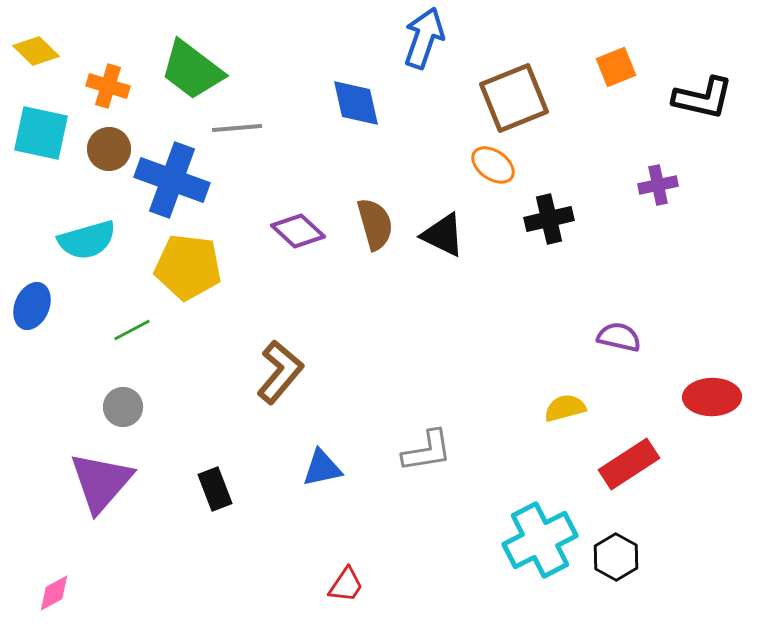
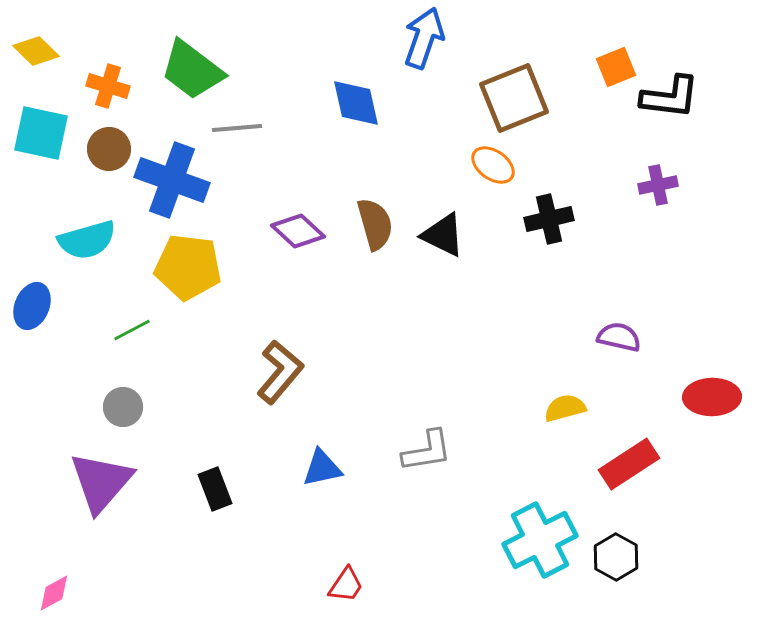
black L-shape: moved 33 px left, 1 px up; rotated 6 degrees counterclockwise
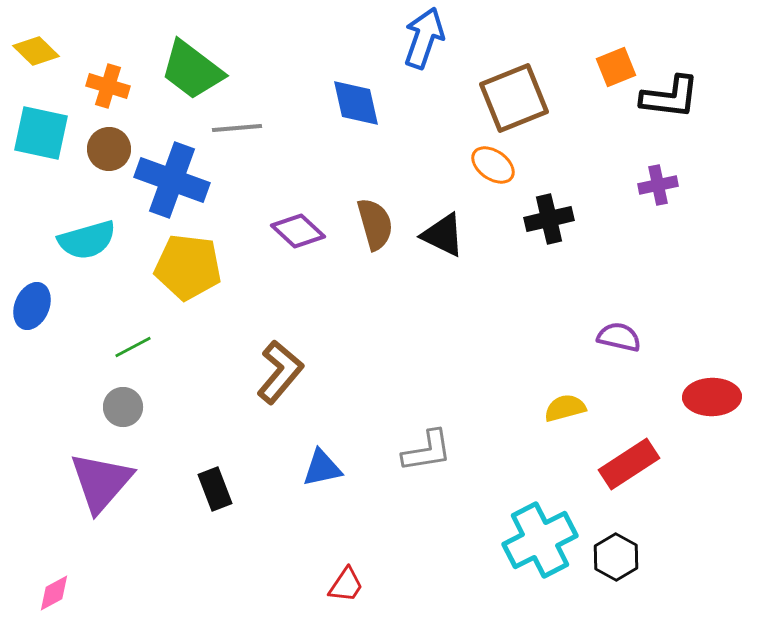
green line: moved 1 px right, 17 px down
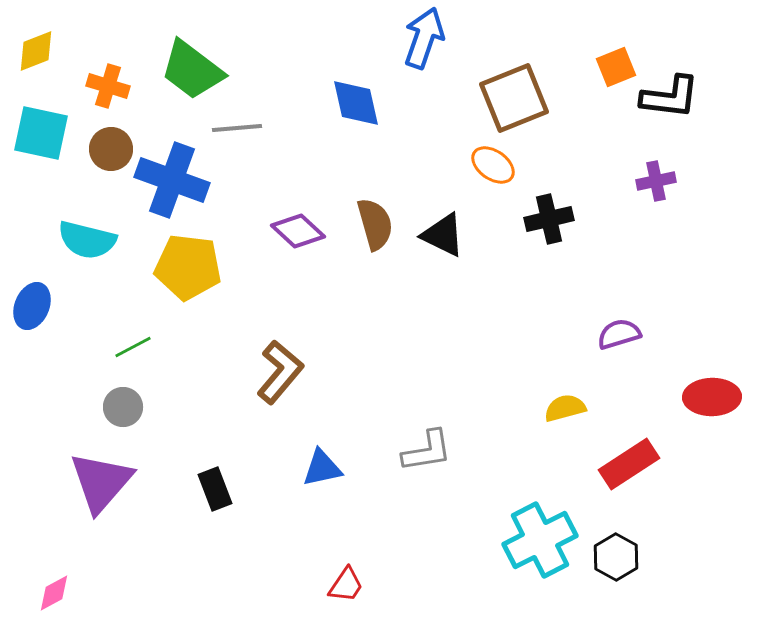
yellow diamond: rotated 66 degrees counterclockwise
brown circle: moved 2 px right
purple cross: moved 2 px left, 4 px up
cyan semicircle: rotated 30 degrees clockwise
purple semicircle: moved 3 px up; rotated 30 degrees counterclockwise
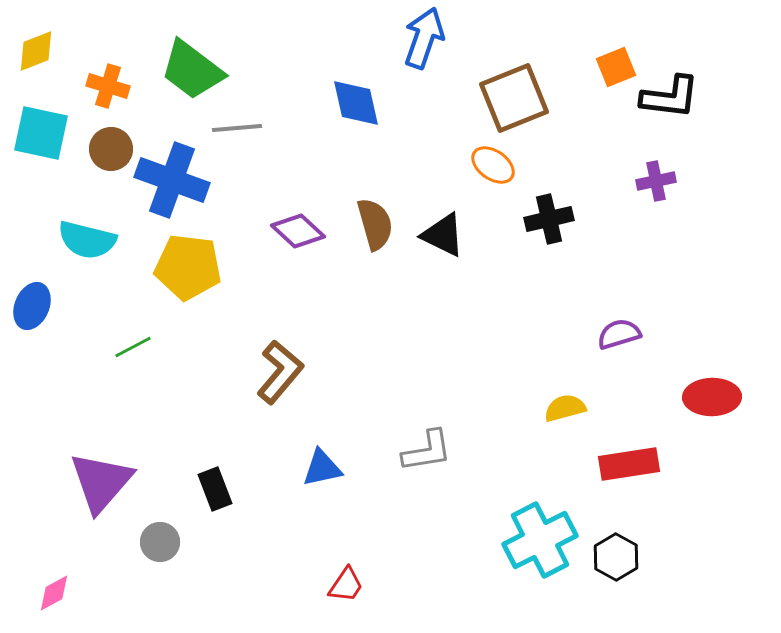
gray circle: moved 37 px right, 135 px down
red rectangle: rotated 24 degrees clockwise
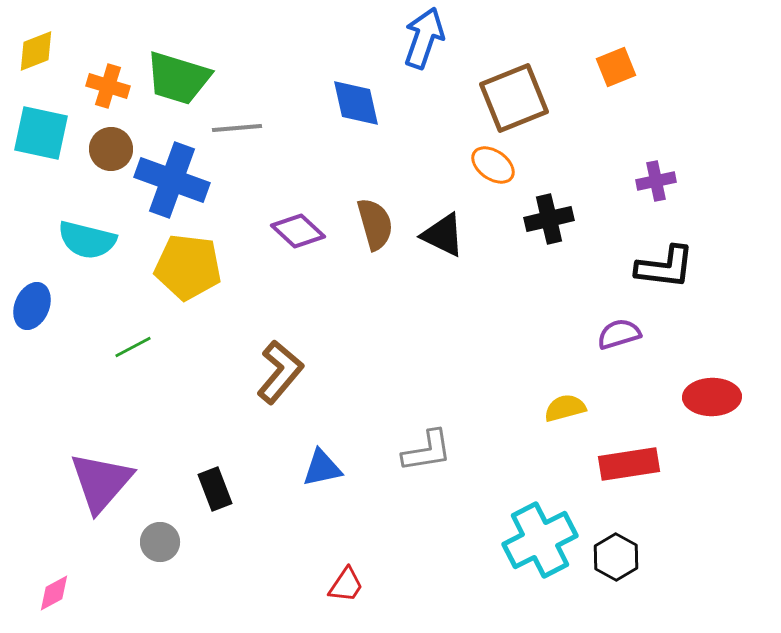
green trapezoid: moved 14 px left, 8 px down; rotated 20 degrees counterclockwise
black L-shape: moved 5 px left, 170 px down
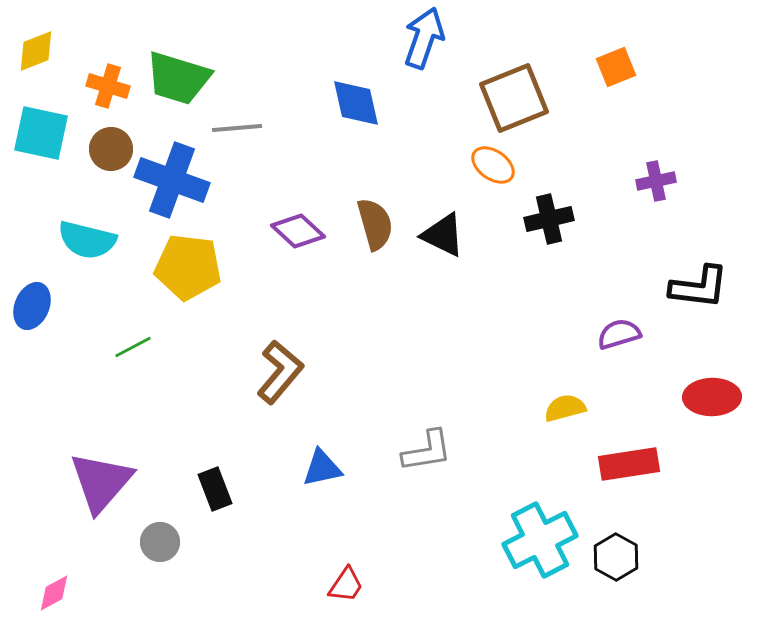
black L-shape: moved 34 px right, 20 px down
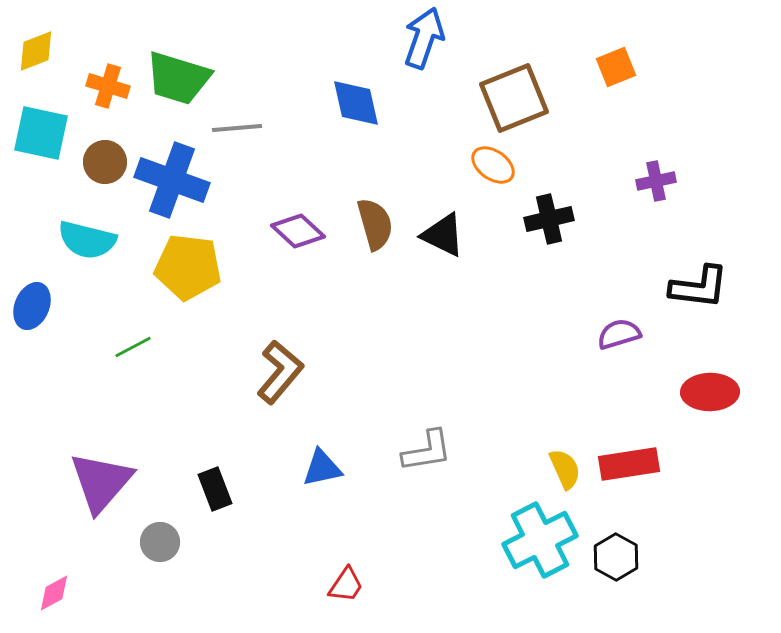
brown circle: moved 6 px left, 13 px down
red ellipse: moved 2 px left, 5 px up
yellow semicircle: moved 61 px down; rotated 81 degrees clockwise
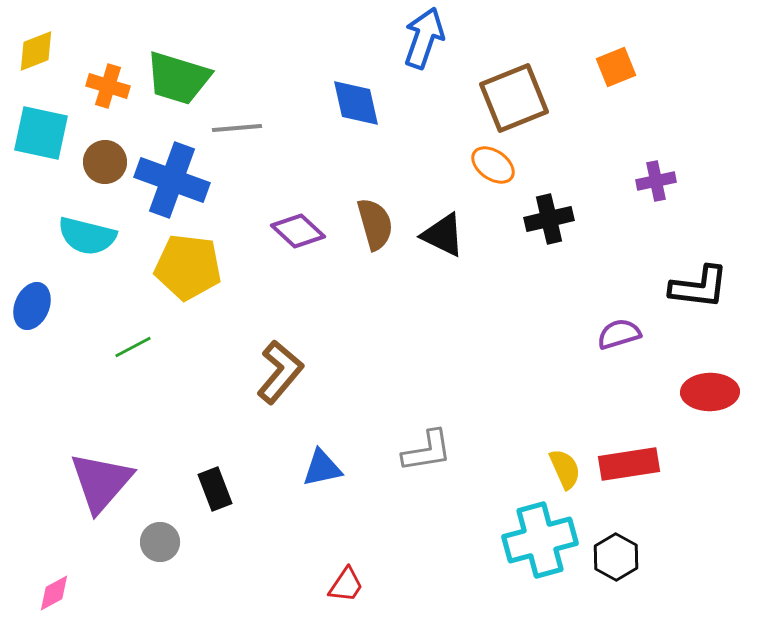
cyan semicircle: moved 4 px up
cyan cross: rotated 12 degrees clockwise
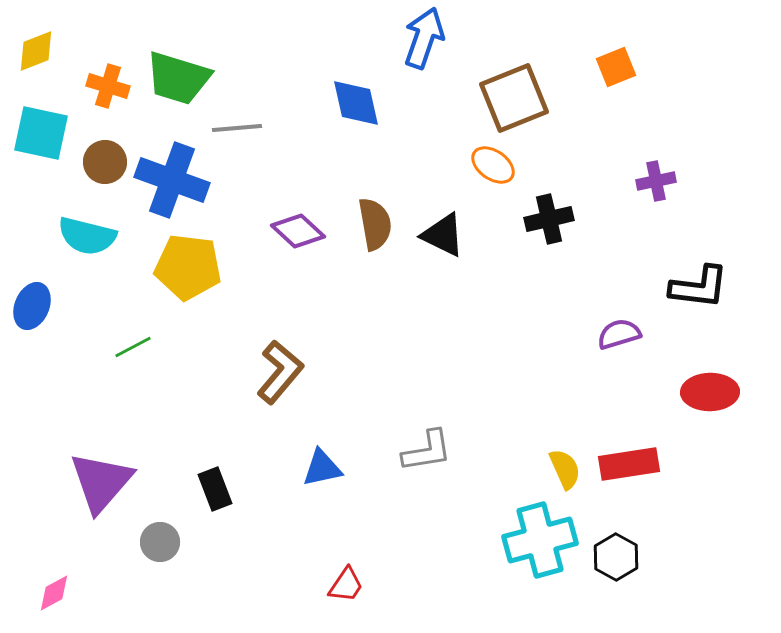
brown semicircle: rotated 6 degrees clockwise
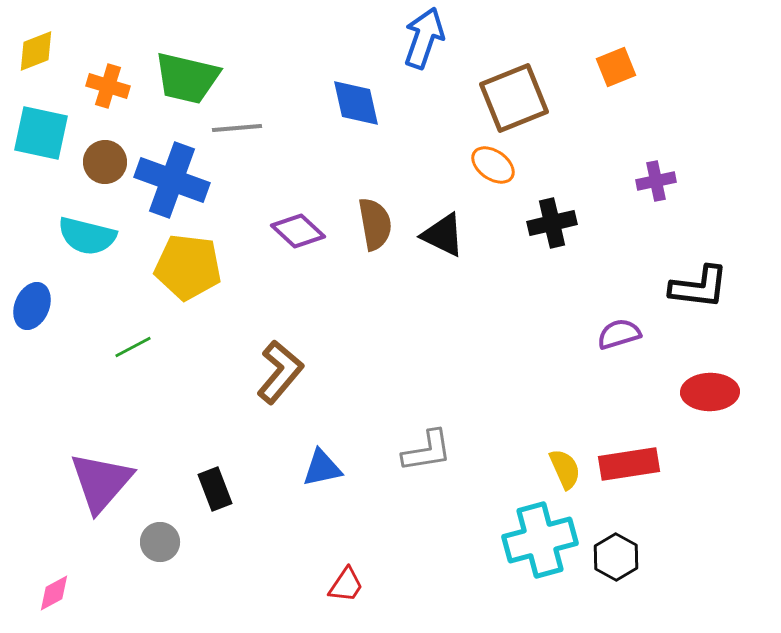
green trapezoid: moved 9 px right; rotated 4 degrees counterclockwise
black cross: moved 3 px right, 4 px down
